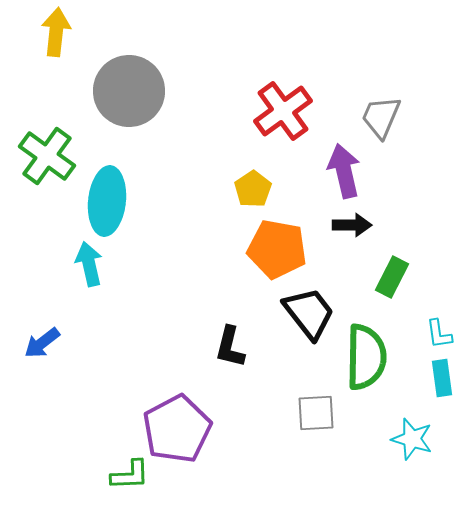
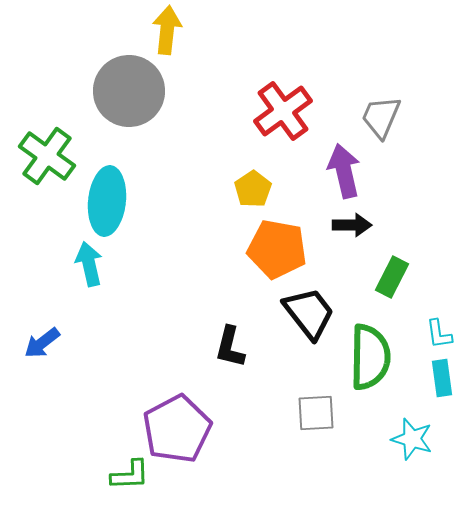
yellow arrow: moved 111 px right, 2 px up
green semicircle: moved 4 px right
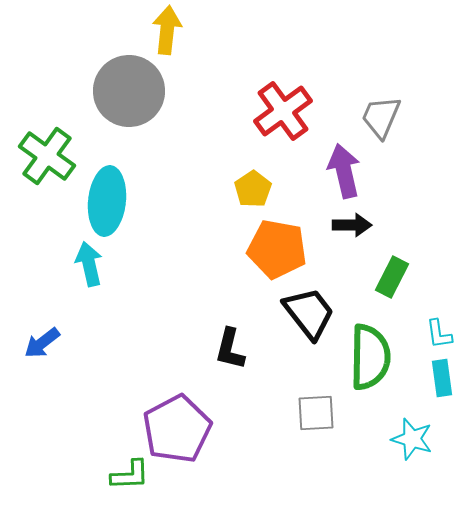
black L-shape: moved 2 px down
